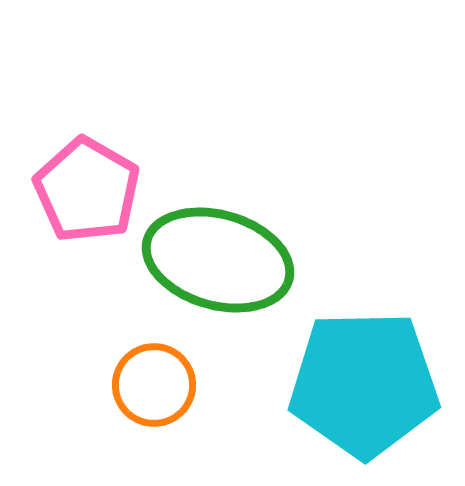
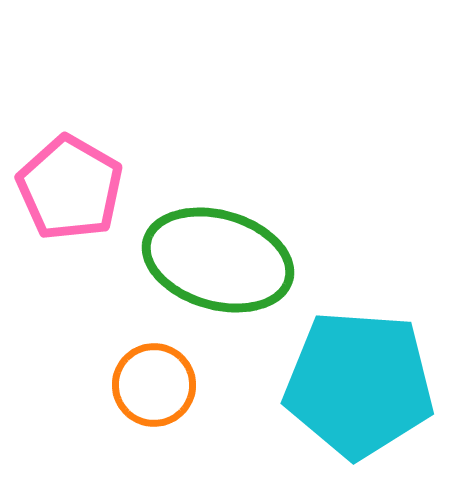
pink pentagon: moved 17 px left, 2 px up
cyan pentagon: moved 5 px left; rotated 5 degrees clockwise
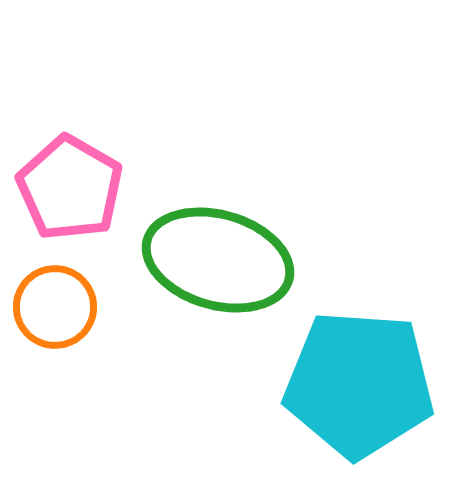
orange circle: moved 99 px left, 78 px up
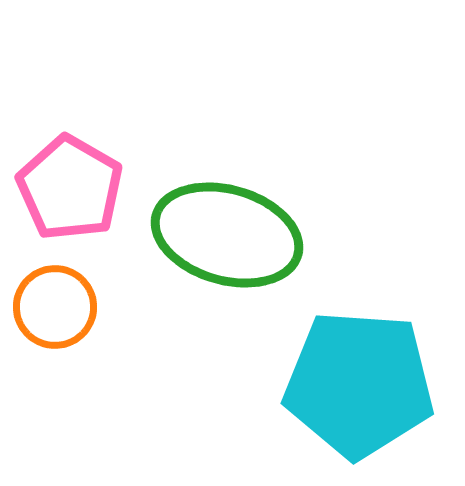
green ellipse: moved 9 px right, 25 px up
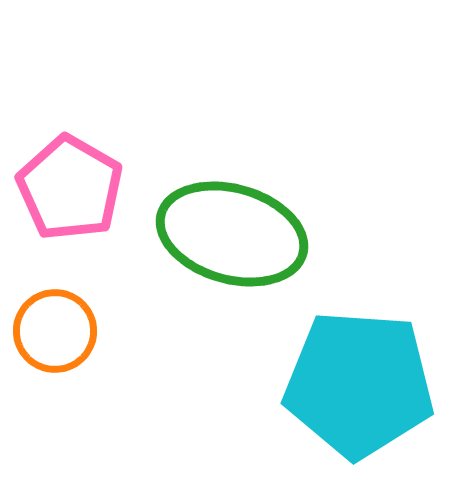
green ellipse: moved 5 px right, 1 px up
orange circle: moved 24 px down
